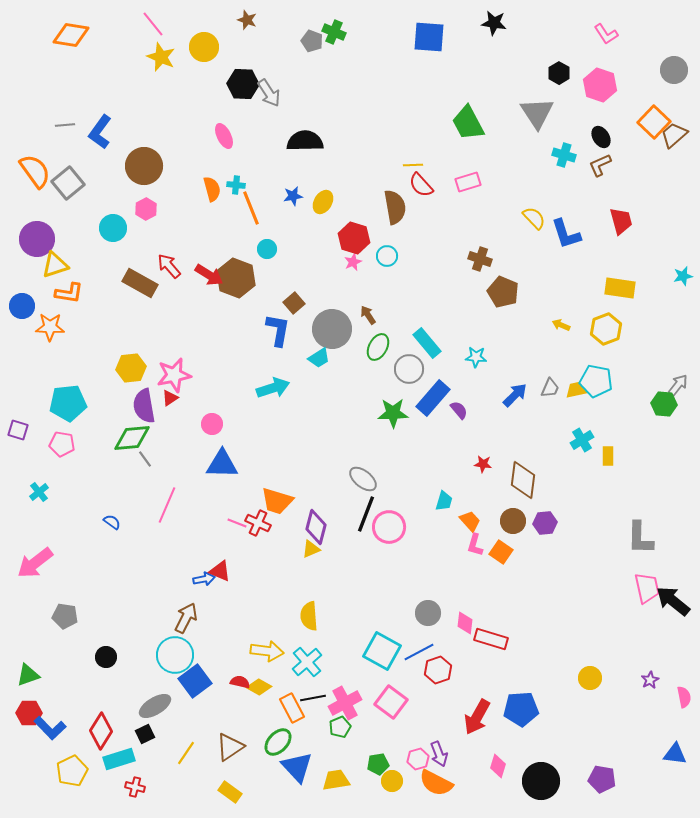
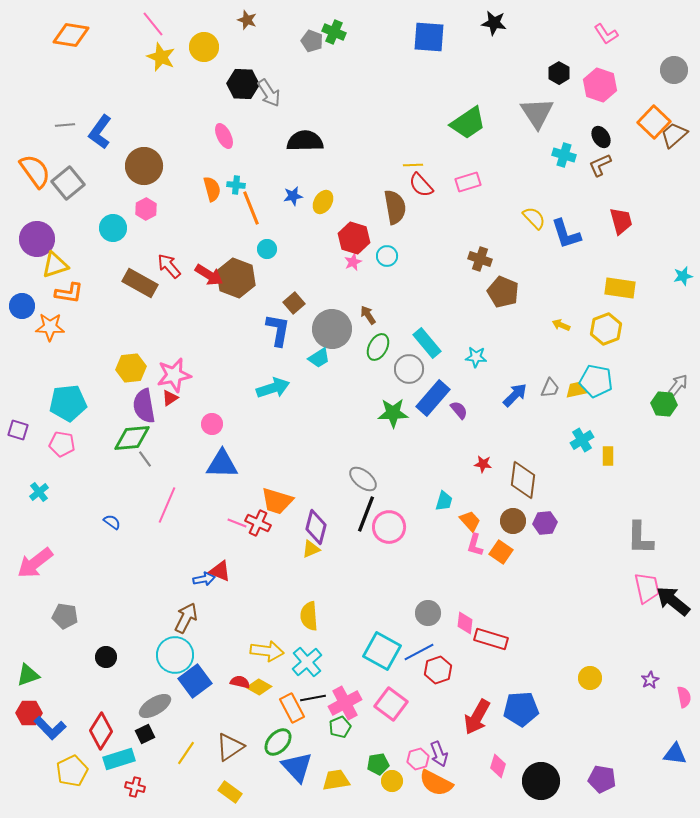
green trapezoid at (468, 123): rotated 96 degrees counterclockwise
pink square at (391, 702): moved 2 px down
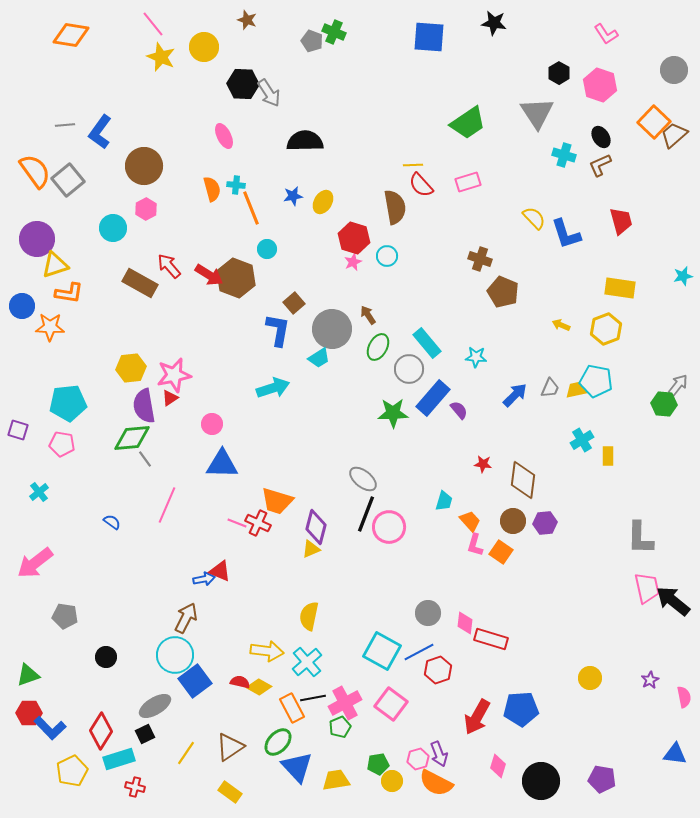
gray square at (68, 183): moved 3 px up
yellow semicircle at (309, 616): rotated 16 degrees clockwise
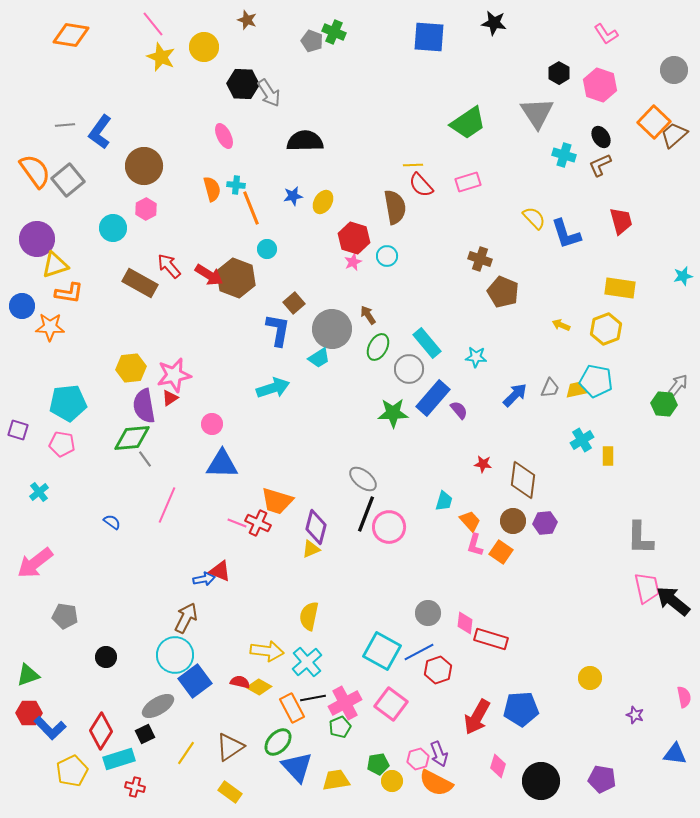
purple star at (650, 680): moved 15 px left, 35 px down; rotated 24 degrees counterclockwise
gray ellipse at (155, 706): moved 3 px right
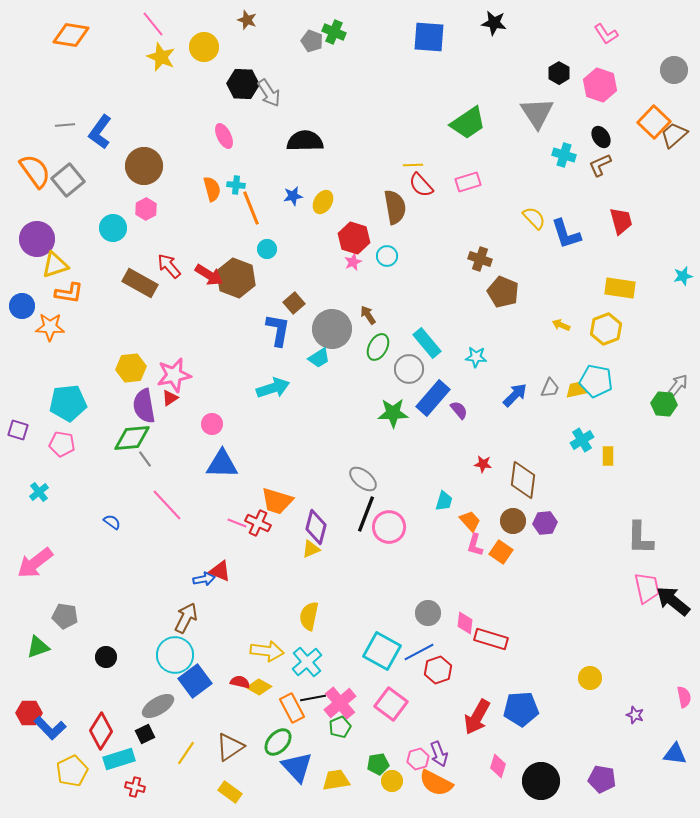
pink line at (167, 505): rotated 66 degrees counterclockwise
green triangle at (28, 675): moved 10 px right, 28 px up
pink cross at (345, 703): moved 5 px left; rotated 12 degrees counterclockwise
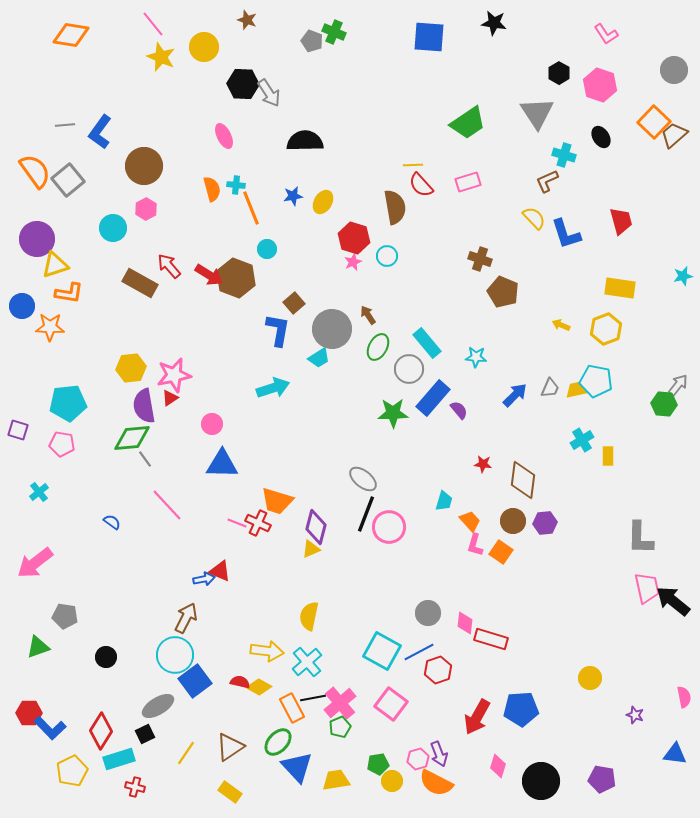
brown L-shape at (600, 165): moved 53 px left, 16 px down
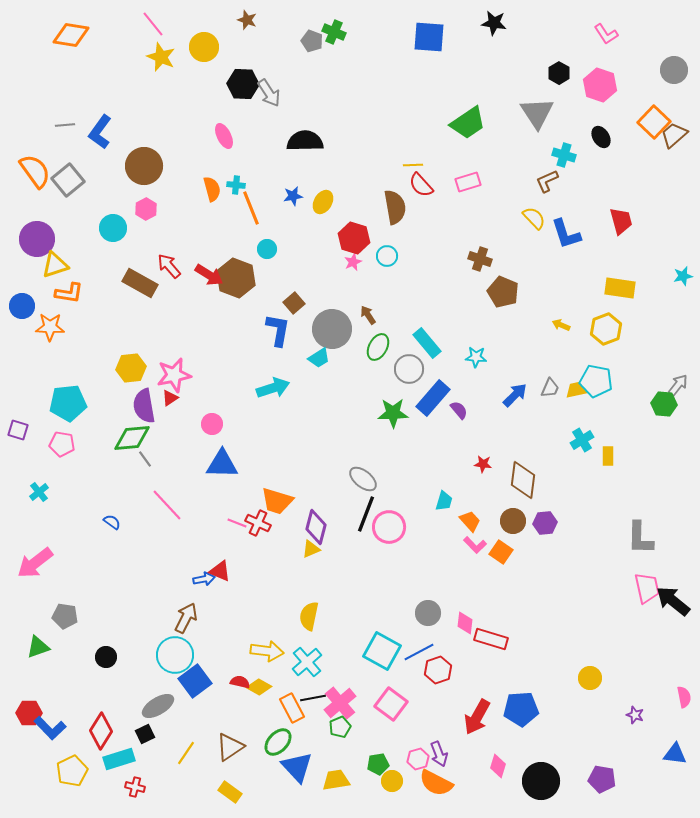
pink L-shape at (475, 545): rotated 60 degrees counterclockwise
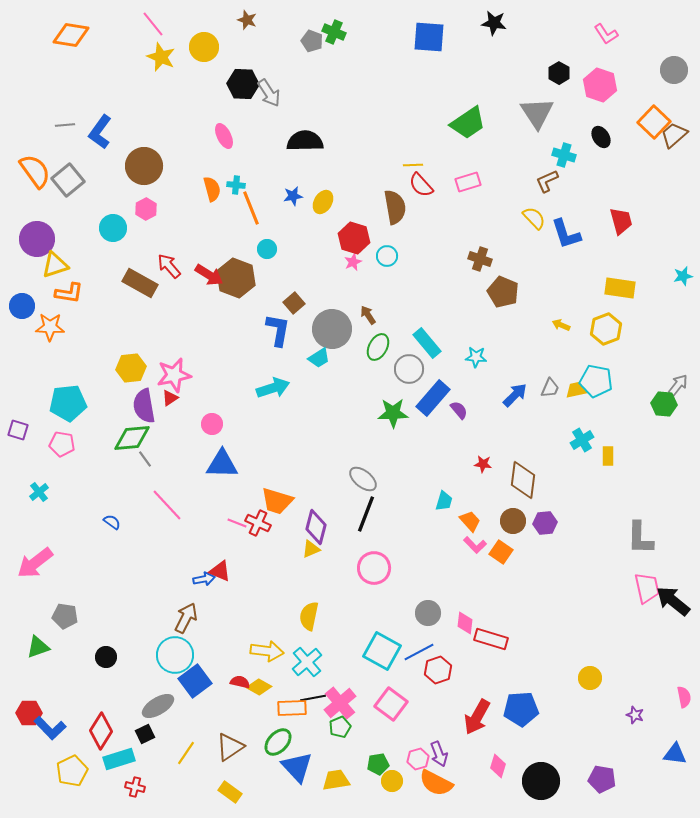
pink circle at (389, 527): moved 15 px left, 41 px down
orange rectangle at (292, 708): rotated 64 degrees counterclockwise
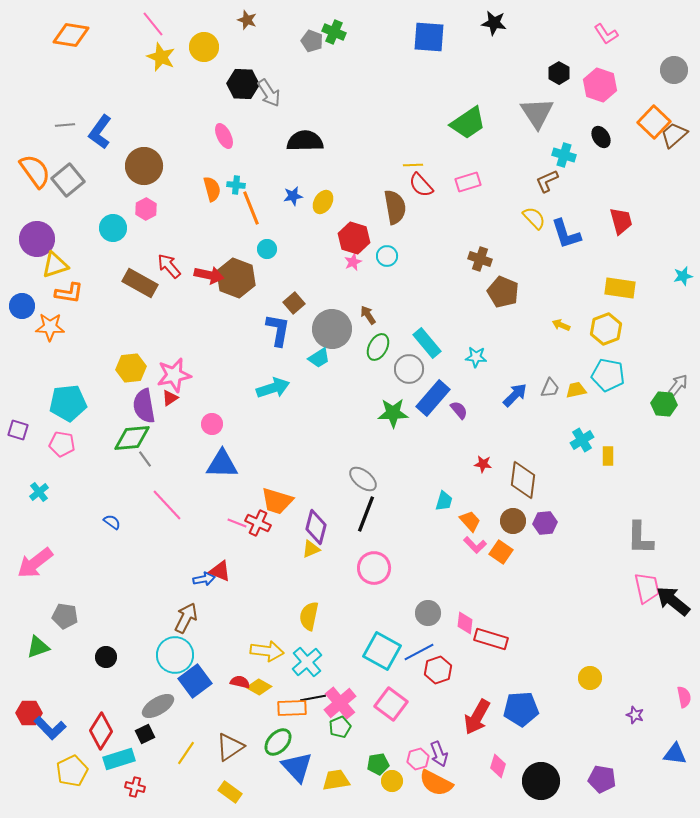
red arrow at (209, 275): rotated 20 degrees counterclockwise
cyan pentagon at (596, 381): moved 12 px right, 6 px up
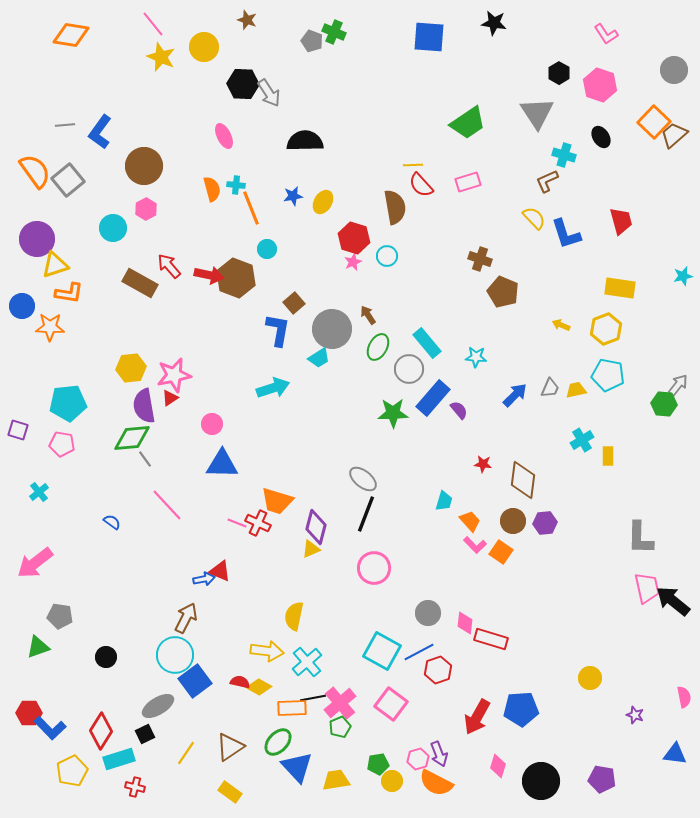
gray pentagon at (65, 616): moved 5 px left
yellow semicircle at (309, 616): moved 15 px left
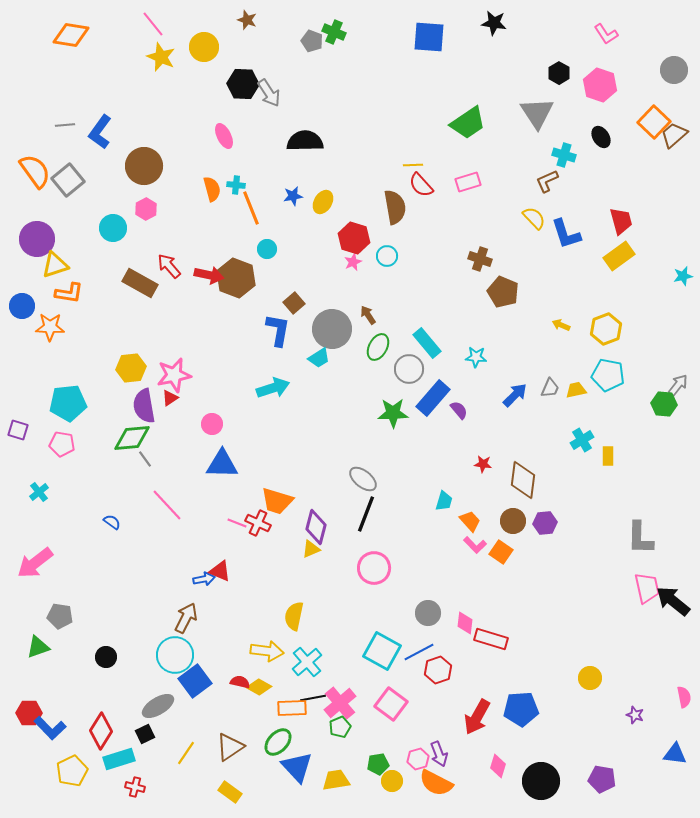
yellow rectangle at (620, 288): moved 1 px left, 32 px up; rotated 44 degrees counterclockwise
